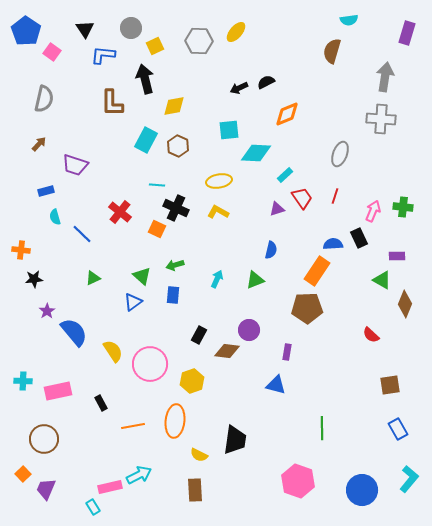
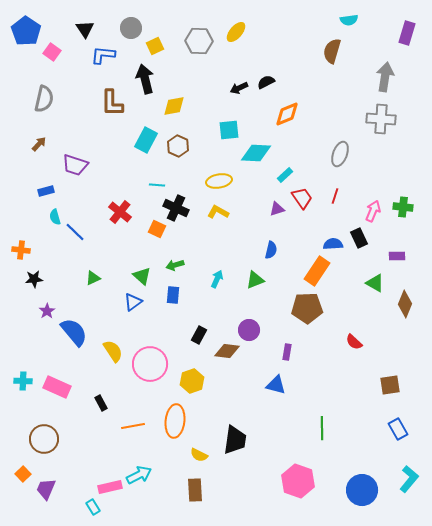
blue line at (82, 234): moved 7 px left, 2 px up
green triangle at (382, 280): moved 7 px left, 3 px down
red semicircle at (371, 335): moved 17 px left, 7 px down
pink rectangle at (58, 391): moved 1 px left, 4 px up; rotated 36 degrees clockwise
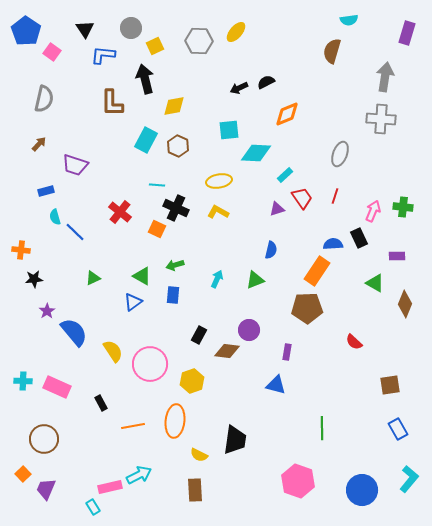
green triangle at (142, 276): rotated 12 degrees counterclockwise
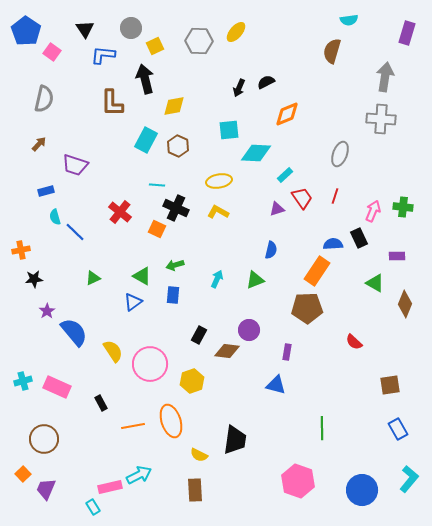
black arrow at (239, 88): rotated 42 degrees counterclockwise
orange cross at (21, 250): rotated 18 degrees counterclockwise
cyan cross at (23, 381): rotated 18 degrees counterclockwise
orange ellipse at (175, 421): moved 4 px left; rotated 24 degrees counterclockwise
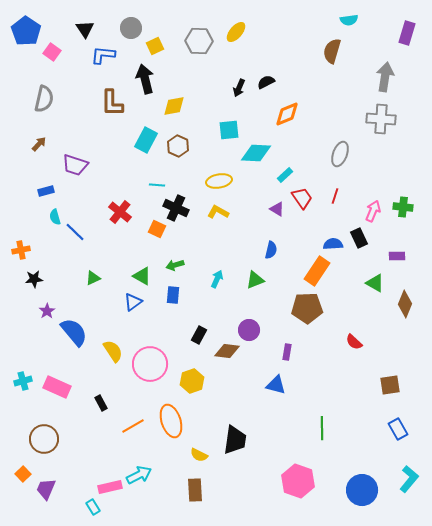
purple triangle at (277, 209): rotated 49 degrees clockwise
orange line at (133, 426): rotated 20 degrees counterclockwise
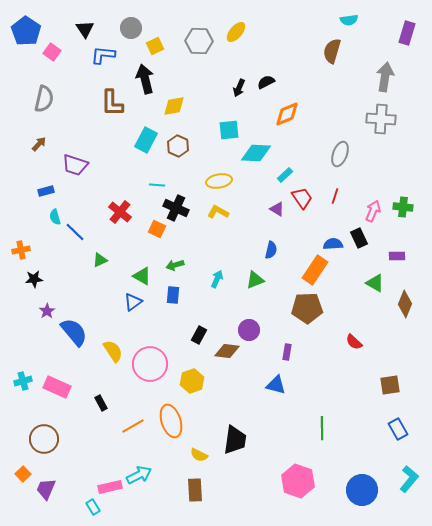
orange rectangle at (317, 271): moved 2 px left, 1 px up
green triangle at (93, 278): moved 7 px right, 18 px up
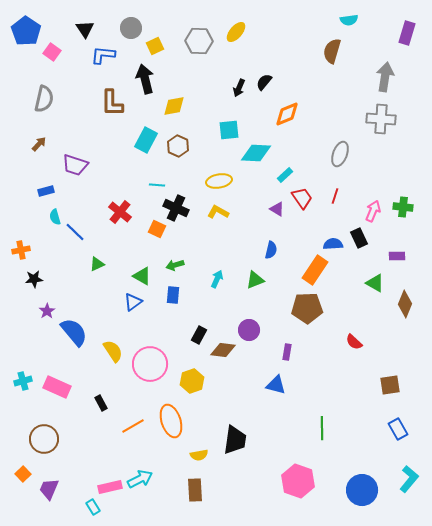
black semicircle at (266, 82): moved 2 px left; rotated 24 degrees counterclockwise
green triangle at (100, 260): moved 3 px left, 4 px down
brown diamond at (227, 351): moved 4 px left, 1 px up
yellow semicircle at (199, 455): rotated 36 degrees counterclockwise
cyan arrow at (139, 475): moved 1 px right, 4 px down
purple trapezoid at (46, 489): moved 3 px right
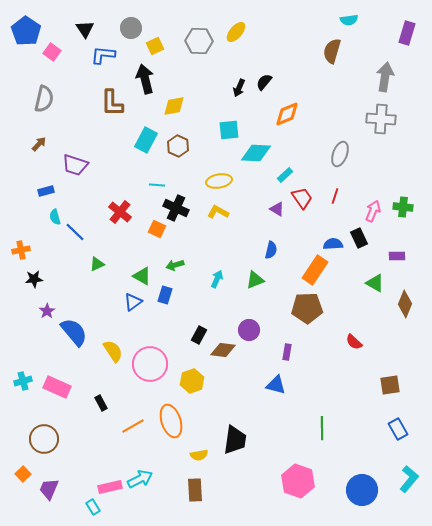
blue rectangle at (173, 295): moved 8 px left; rotated 12 degrees clockwise
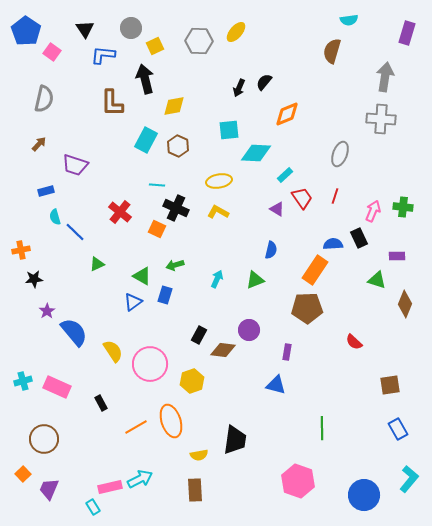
green triangle at (375, 283): moved 2 px right, 3 px up; rotated 12 degrees counterclockwise
orange line at (133, 426): moved 3 px right, 1 px down
blue circle at (362, 490): moved 2 px right, 5 px down
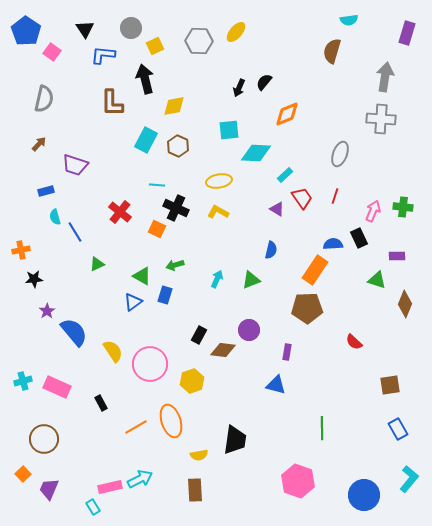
blue line at (75, 232): rotated 15 degrees clockwise
green triangle at (255, 280): moved 4 px left
